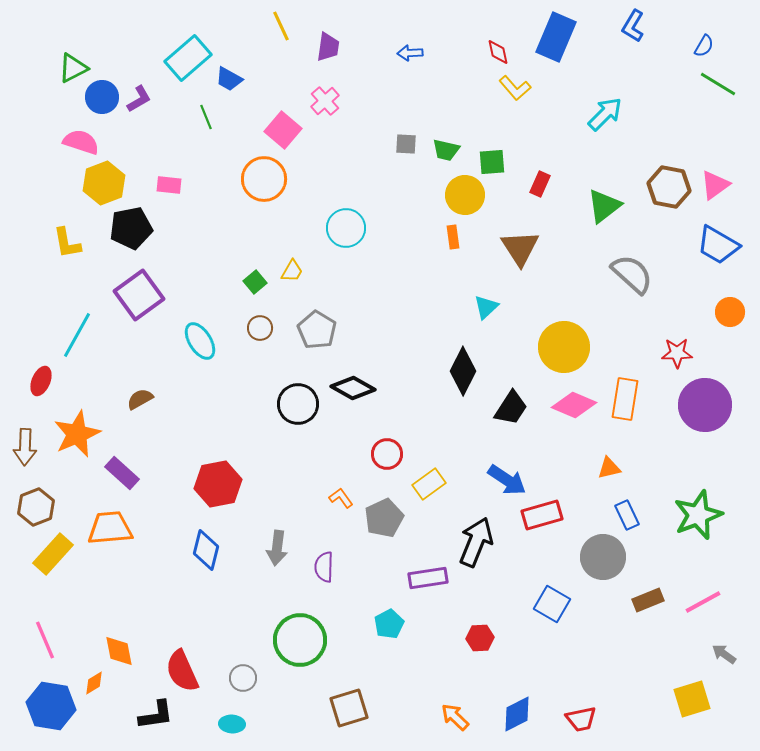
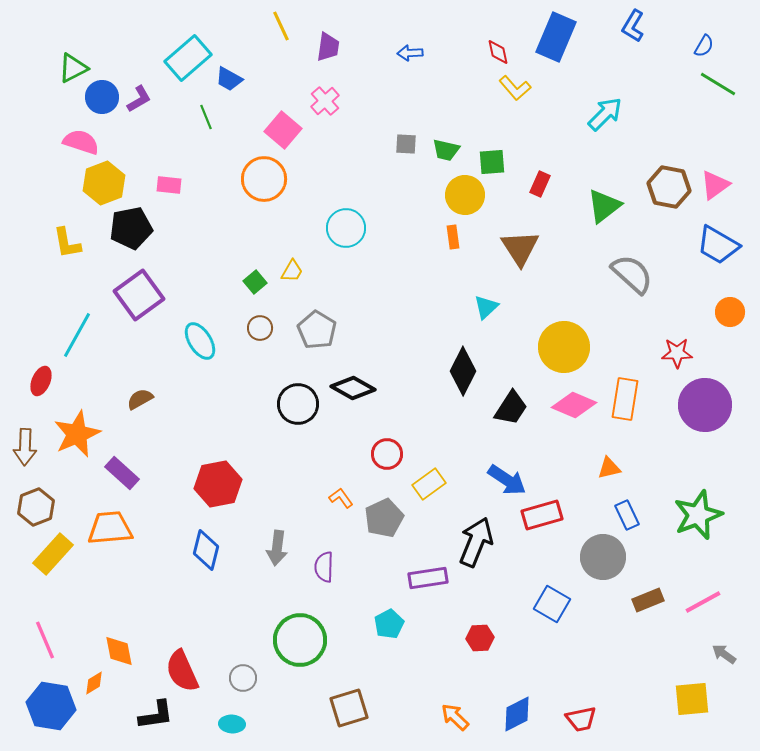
yellow square at (692, 699): rotated 12 degrees clockwise
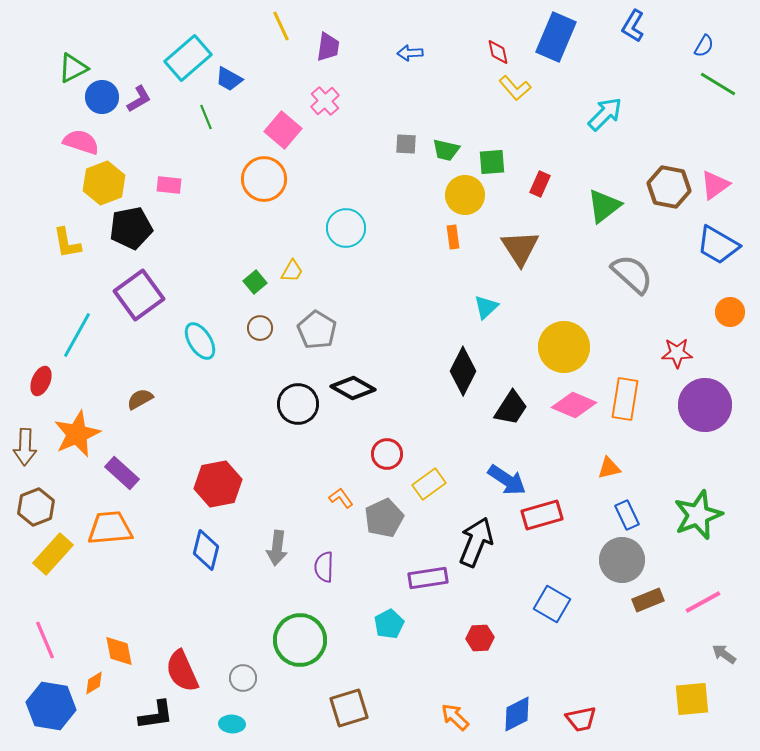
gray circle at (603, 557): moved 19 px right, 3 px down
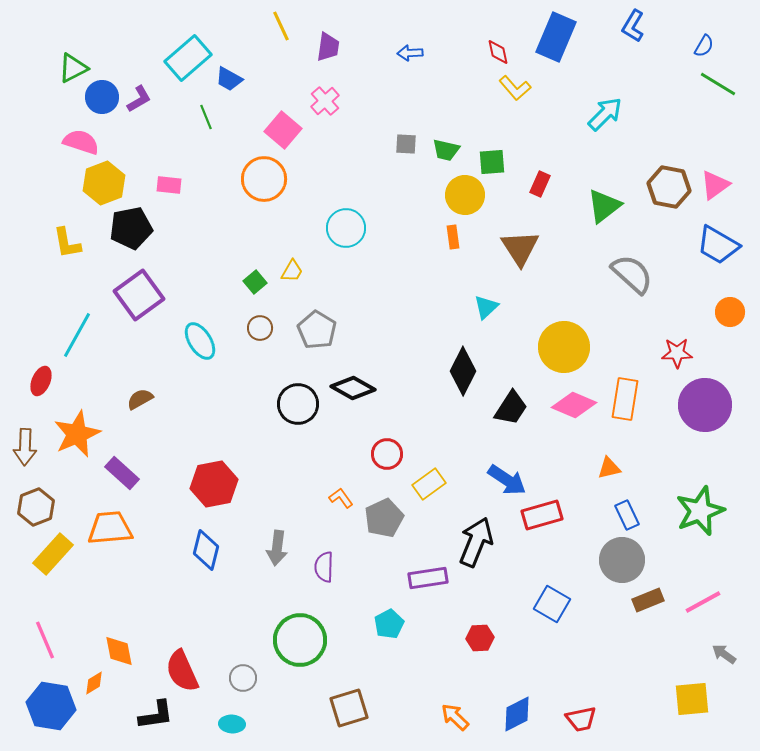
red hexagon at (218, 484): moved 4 px left
green star at (698, 515): moved 2 px right, 4 px up
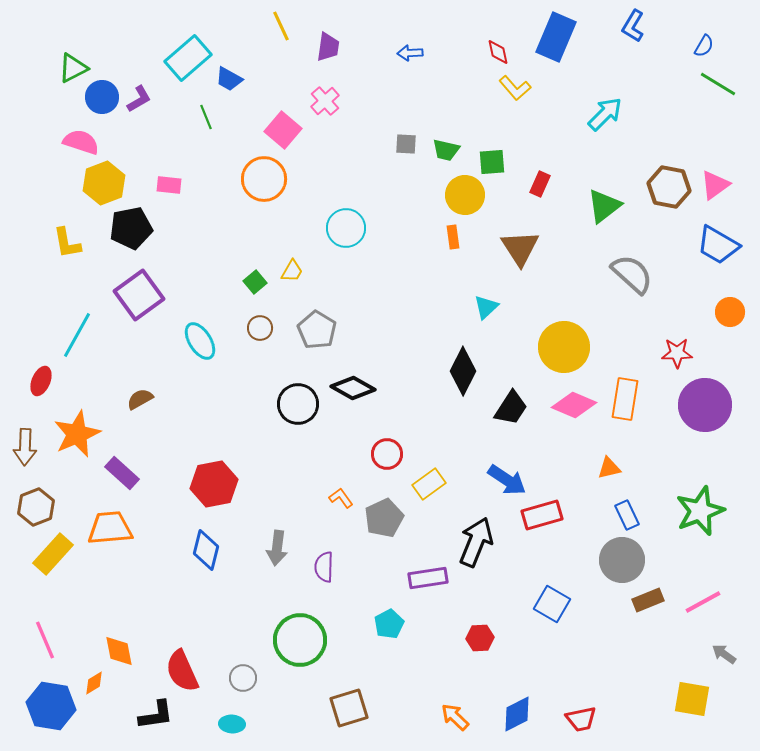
yellow square at (692, 699): rotated 15 degrees clockwise
